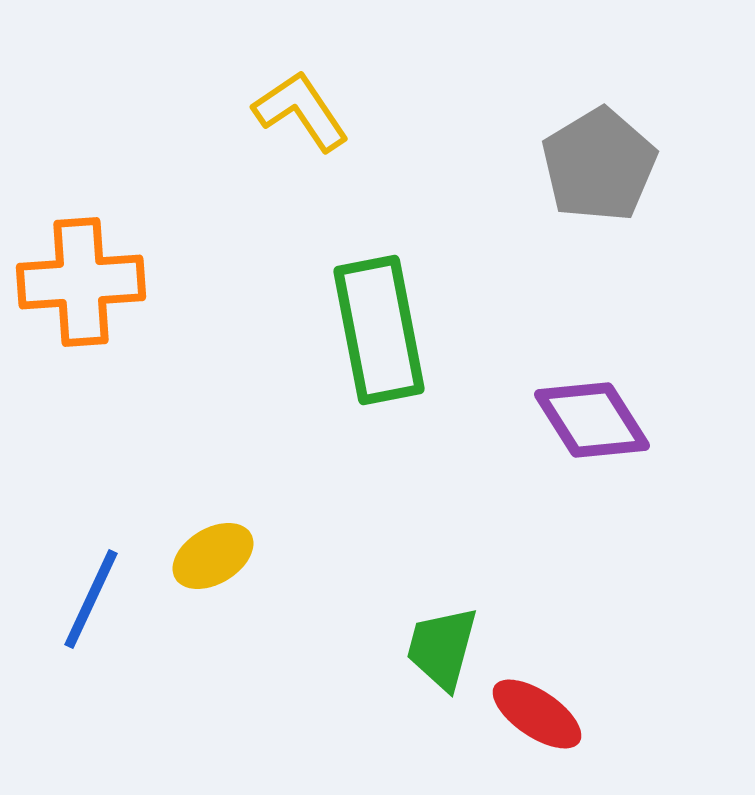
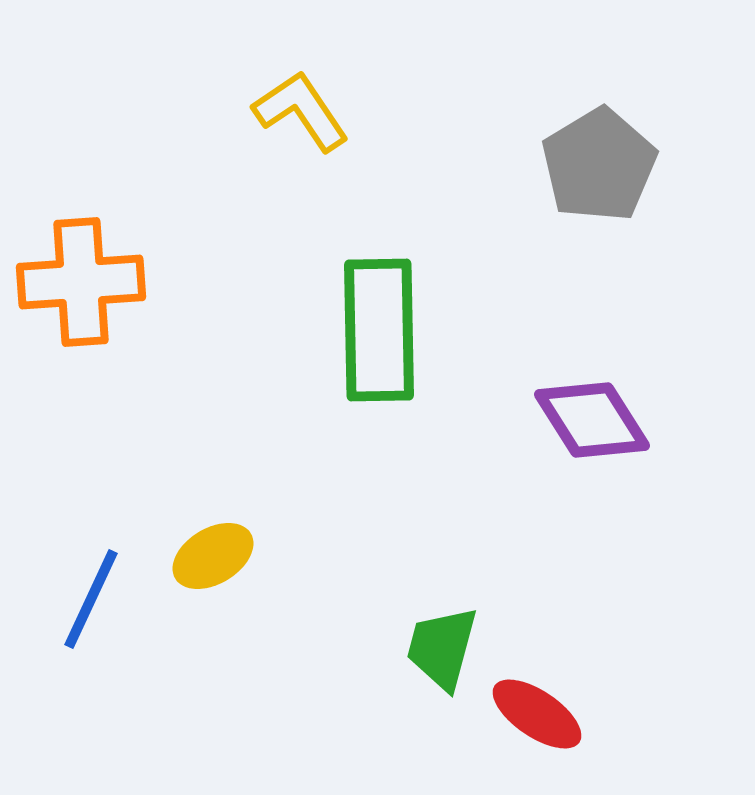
green rectangle: rotated 10 degrees clockwise
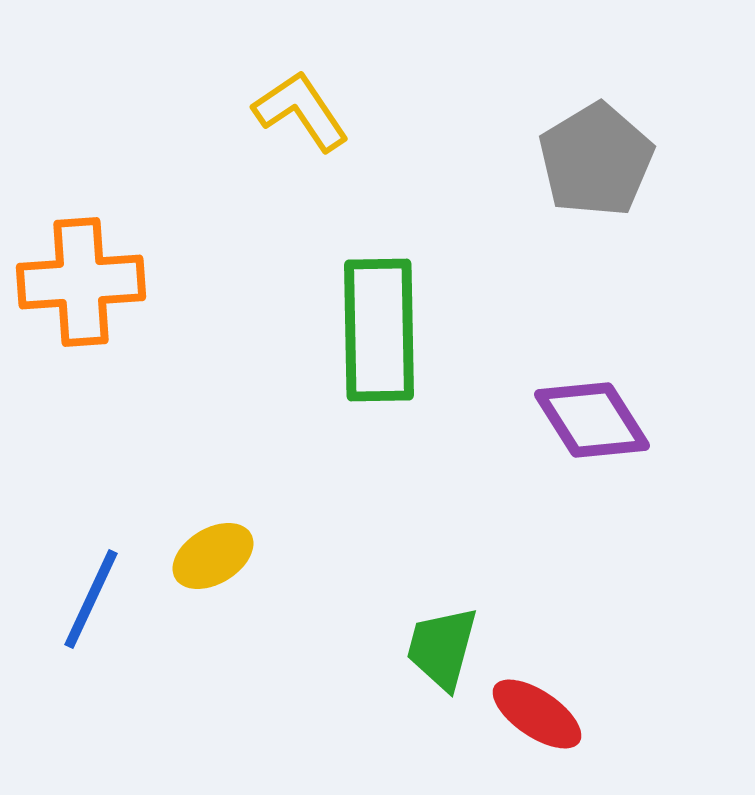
gray pentagon: moved 3 px left, 5 px up
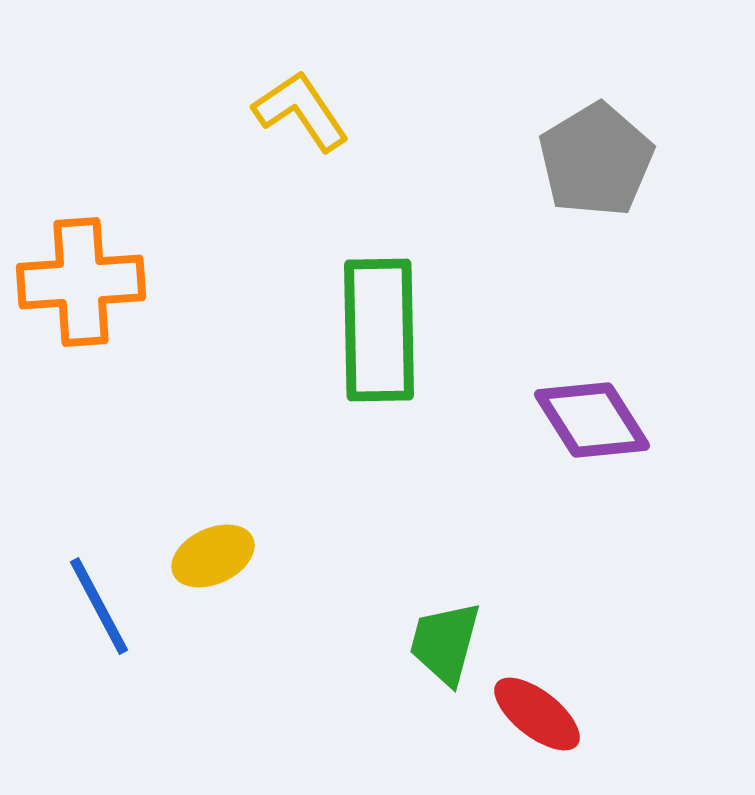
yellow ellipse: rotated 6 degrees clockwise
blue line: moved 8 px right, 7 px down; rotated 53 degrees counterclockwise
green trapezoid: moved 3 px right, 5 px up
red ellipse: rotated 4 degrees clockwise
